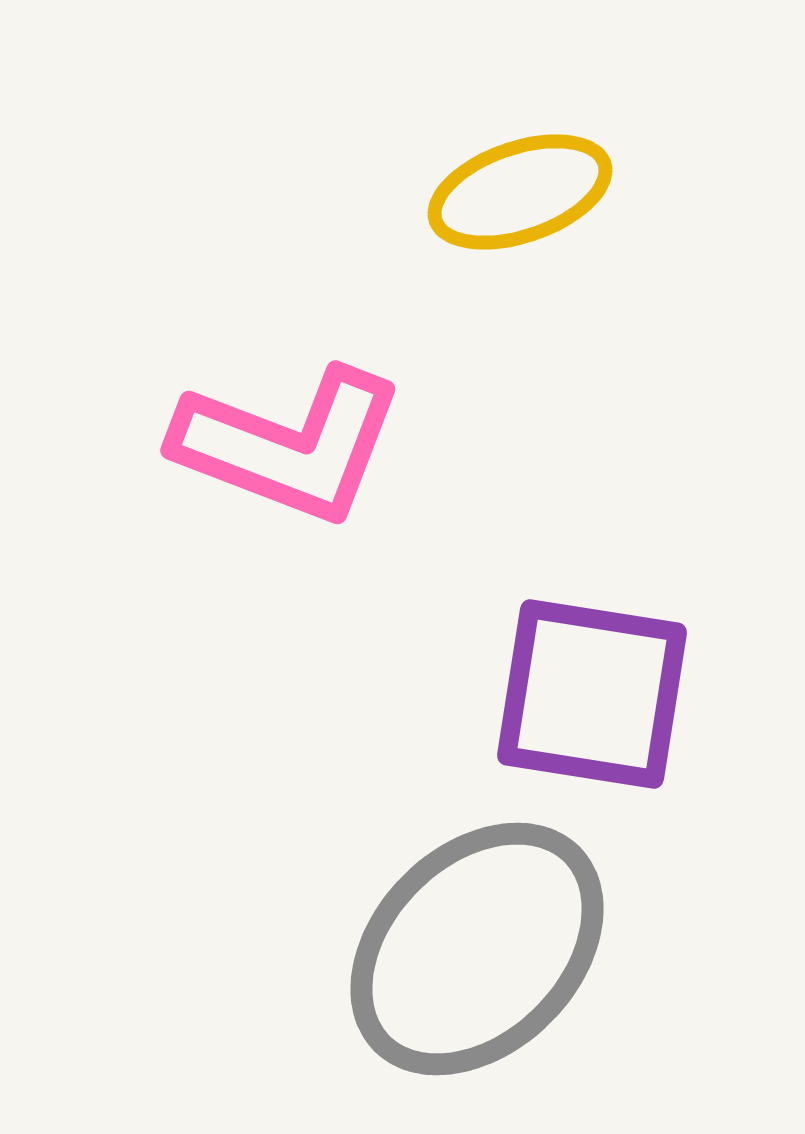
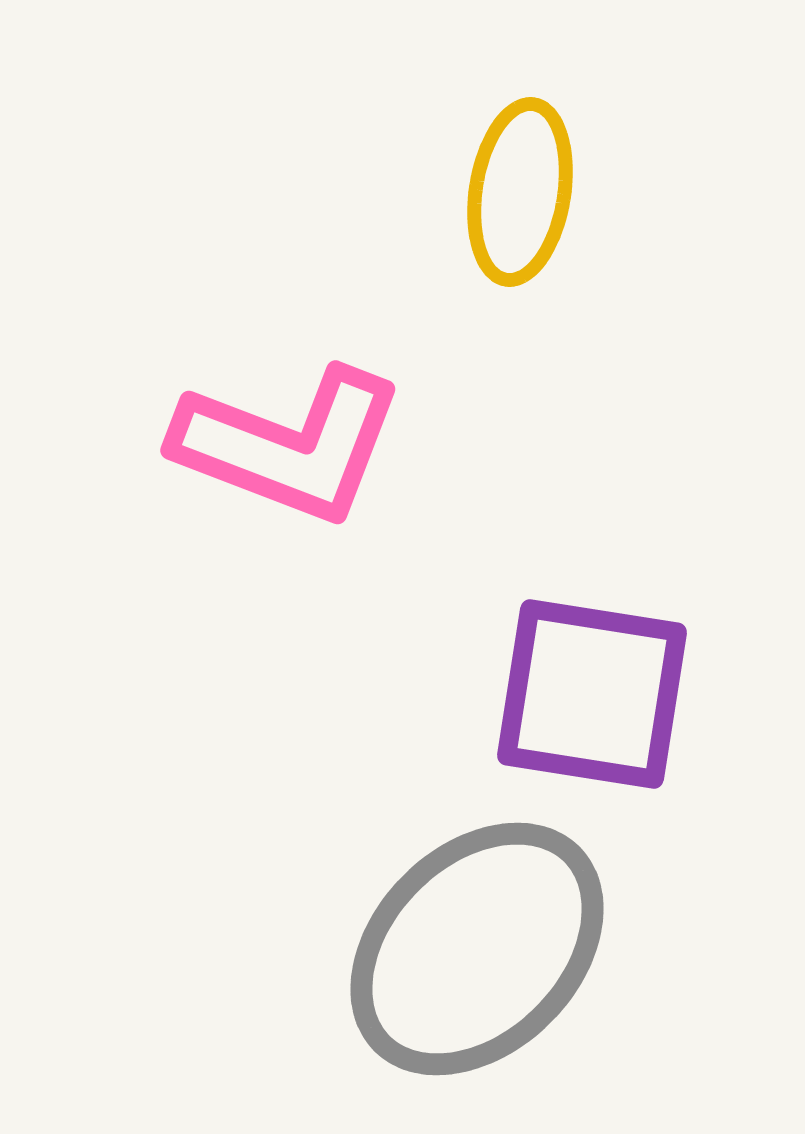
yellow ellipse: rotated 62 degrees counterclockwise
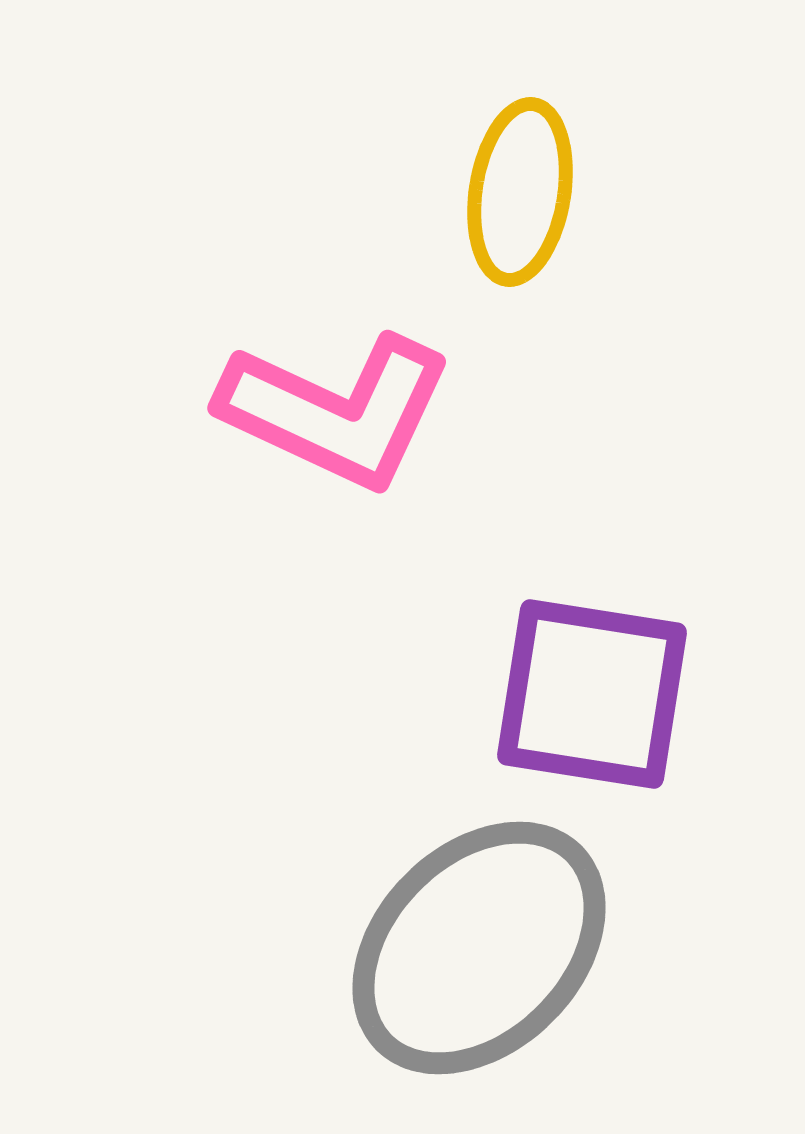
pink L-shape: moved 47 px right, 34 px up; rotated 4 degrees clockwise
gray ellipse: moved 2 px right, 1 px up
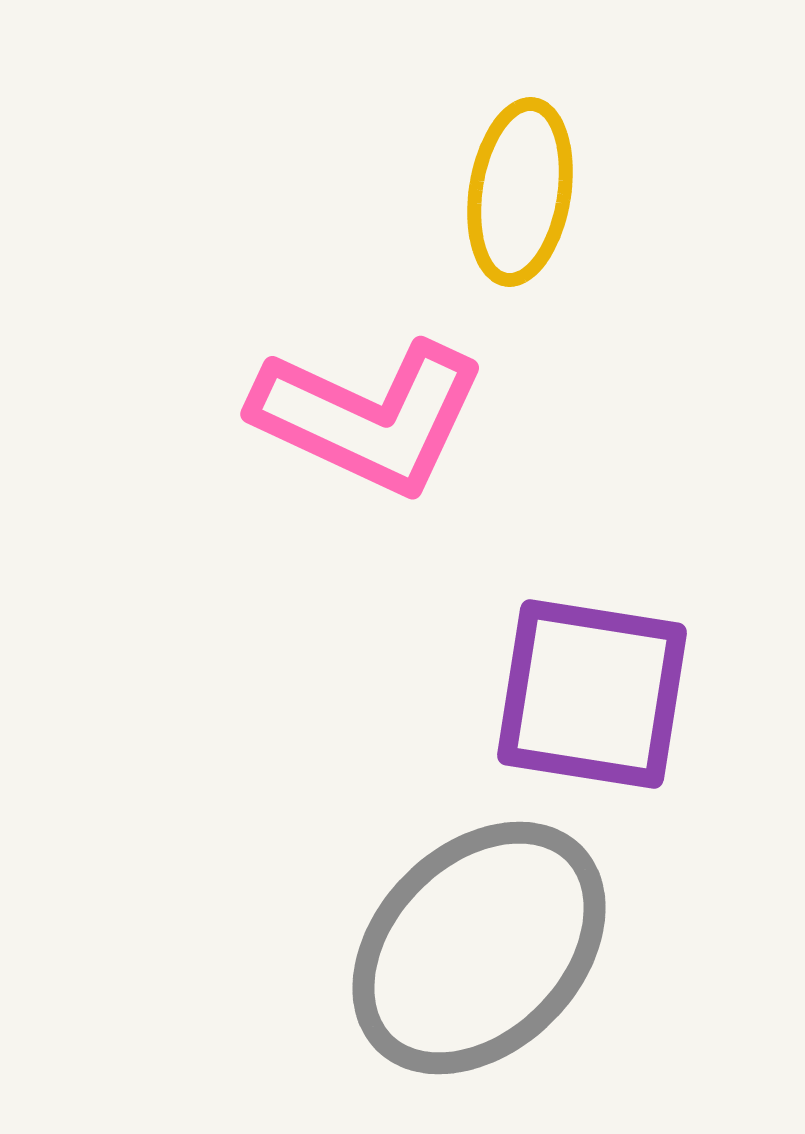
pink L-shape: moved 33 px right, 6 px down
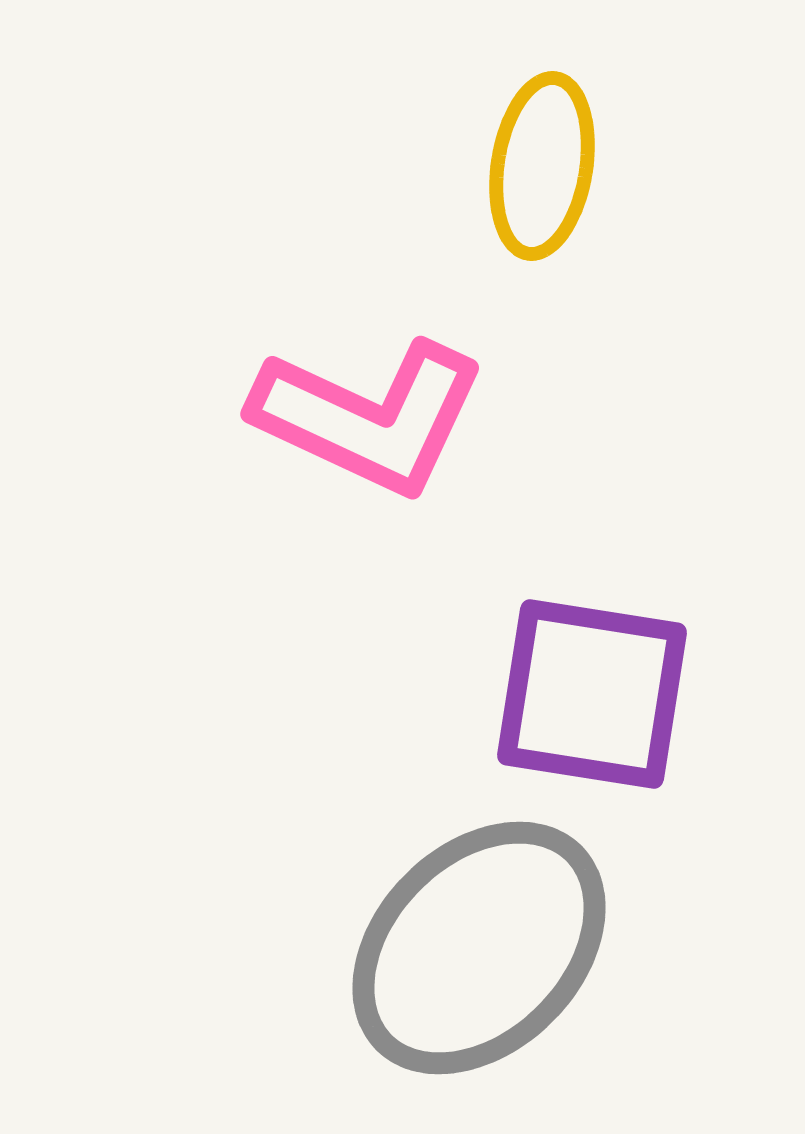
yellow ellipse: moved 22 px right, 26 px up
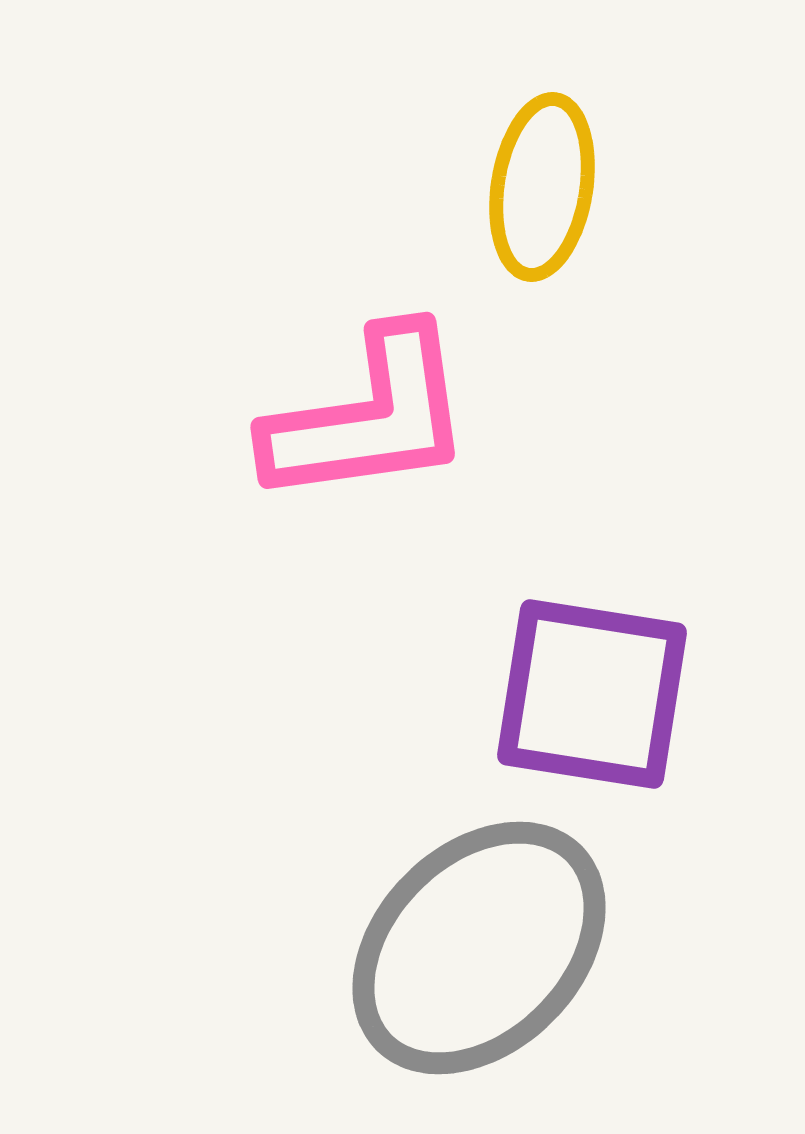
yellow ellipse: moved 21 px down
pink L-shape: rotated 33 degrees counterclockwise
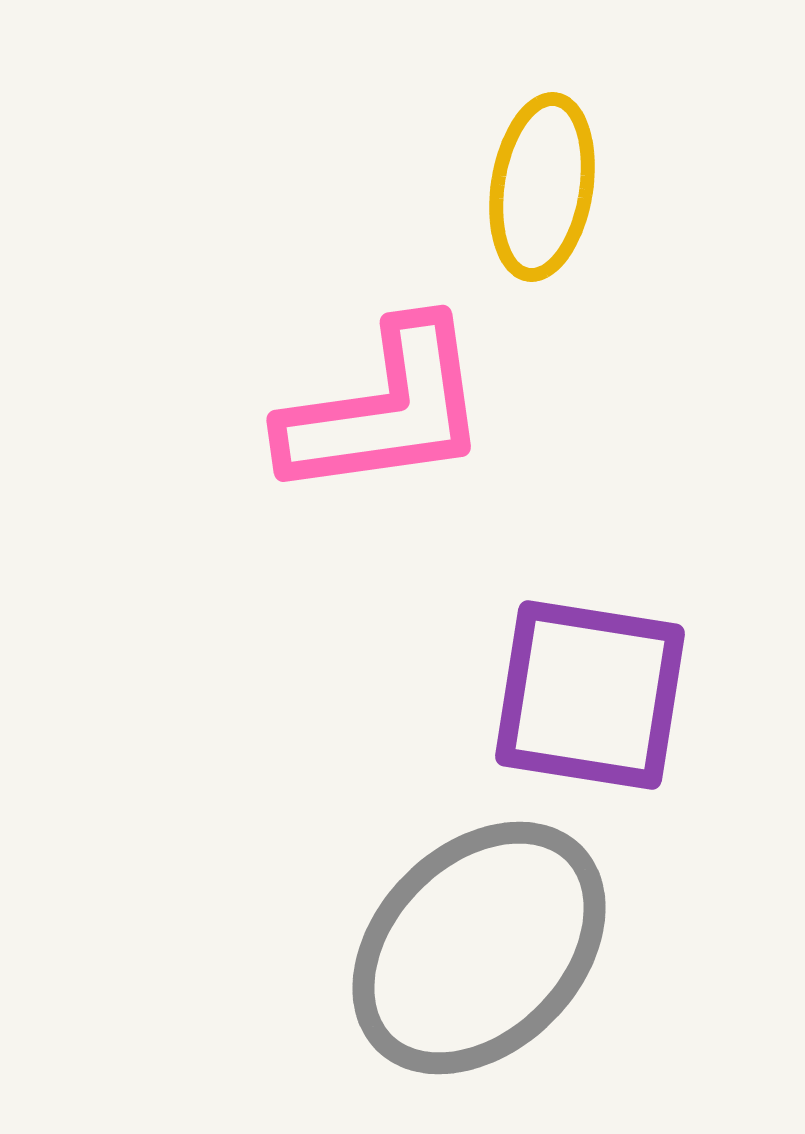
pink L-shape: moved 16 px right, 7 px up
purple square: moved 2 px left, 1 px down
